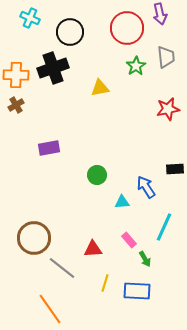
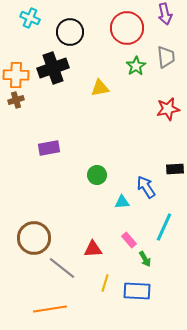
purple arrow: moved 5 px right
brown cross: moved 5 px up; rotated 14 degrees clockwise
orange line: rotated 64 degrees counterclockwise
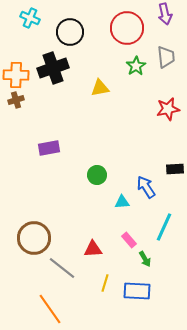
orange line: rotated 64 degrees clockwise
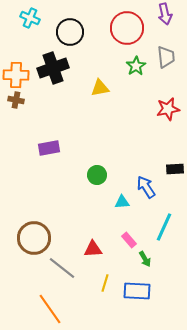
brown cross: rotated 28 degrees clockwise
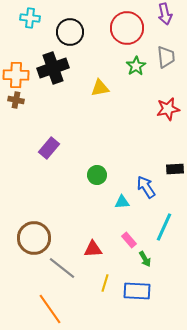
cyan cross: rotated 18 degrees counterclockwise
purple rectangle: rotated 40 degrees counterclockwise
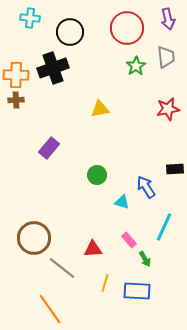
purple arrow: moved 3 px right, 5 px down
yellow triangle: moved 21 px down
brown cross: rotated 14 degrees counterclockwise
cyan triangle: rotated 21 degrees clockwise
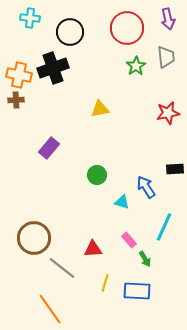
orange cross: moved 3 px right; rotated 10 degrees clockwise
red star: moved 4 px down
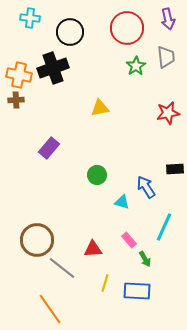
yellow triangle: moved 1 px up
brown circle: moved 3 px right, 2 px down
